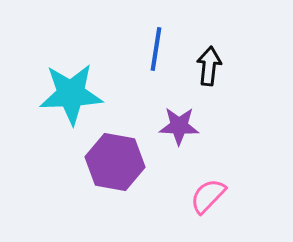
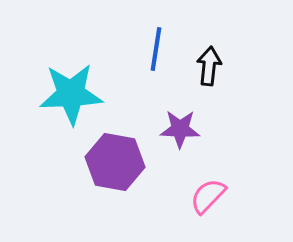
purple star: moved 1 px right, 3 px down
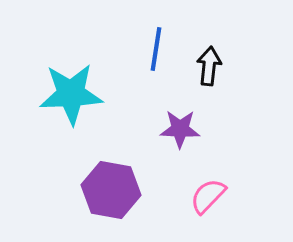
purple hexagon: moved 4 px left, 28 px down
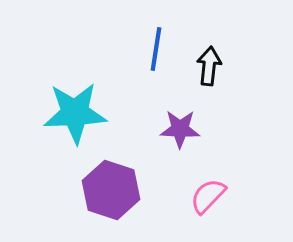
cyan star: moved 4 px right, 19 px down
purple hexagon: rotated 8 degrees clockwise
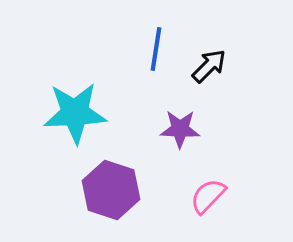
black arrow: rotated 39 degrees clockwise
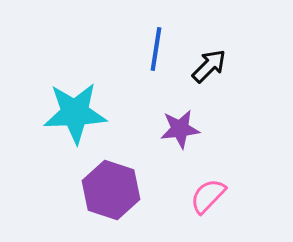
purple star: rotated 9 degrees counterclockwise
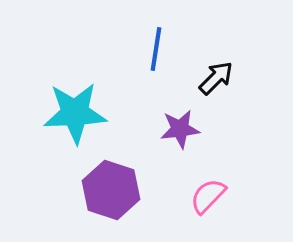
black arrow: moved 7 px right, 12 px down
